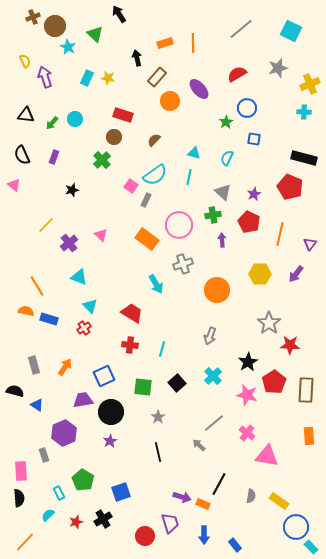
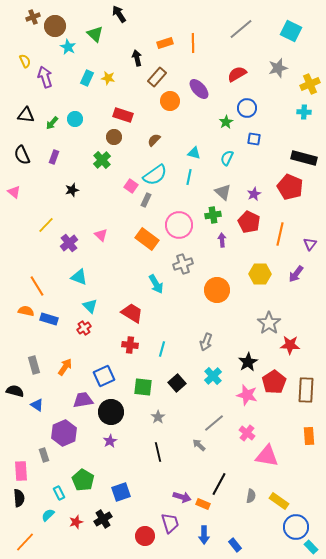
pink triangle at (14, 185): moved 7 px down
gray arrow at (210, 336): moved 4 px left, 6 px down
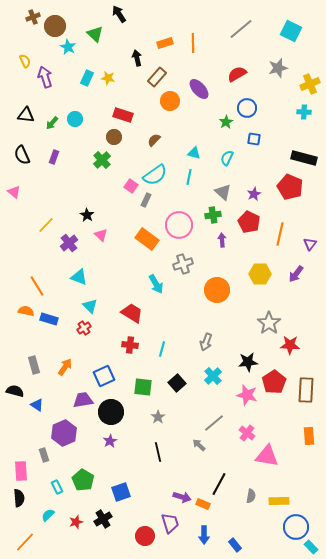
black star at (72, 190): moved 15 px right, 25 px down; rotated 24 degrees counterclockwise
black star at (248, 362): rotated 24 degrees clockwise
cyan rectangle at (59, 493): moved 2 px left, 6 px up
yellow rectangle at (279, 501): rotated 36 degrees counterclockwise
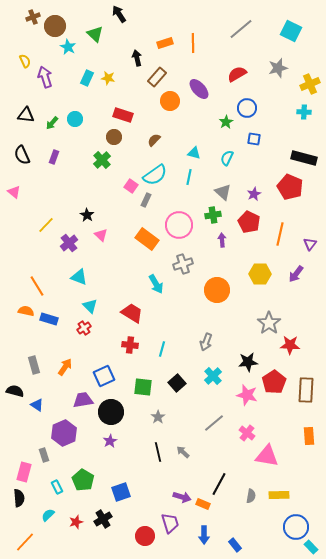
gray arrow at (199, 445): moved 16 px left, 7 px down
pink rectangle at (21, 471): moved 3 px right, 1 px down; rotated 18 degrees clockwise
yellow rectangle at (279, 501): moved 6 px up
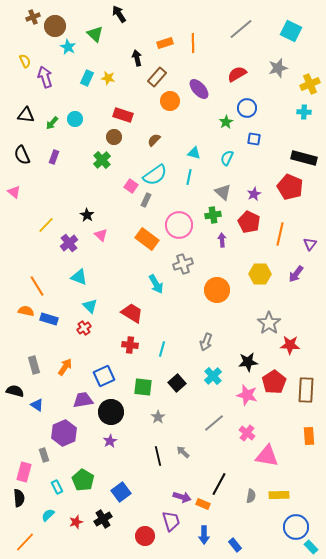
black line at (158, 452): moved 4 px down
blue square at (121, 492): rotated 18 degrees counterclockwise
purple trapezoid at (170, 523): moved 1 px right, 2 px up
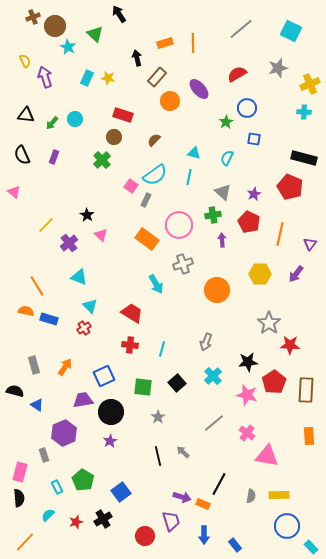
pink rectangle at (24, 472): moved 4 px left
blue circle at (296, 527): moved 9 px left, 1 px up
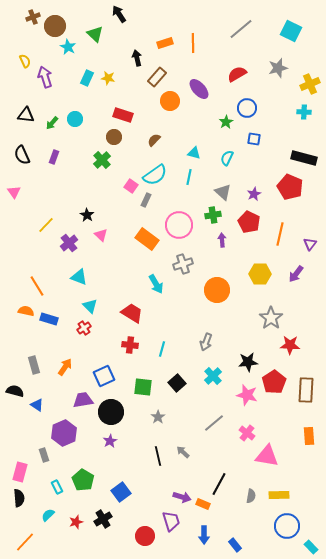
pink triangle at (14, 192): rotated 16 degrees clockwise
gray star at (269, 323): moved 2 px right, 5 px up
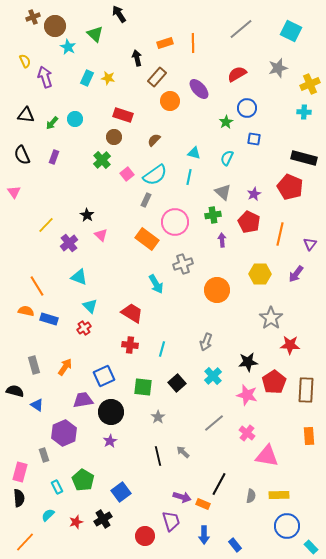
pink square at (131, 186): moved 4 px left, 12 px up; rotated 16 degrees clockwise
pink circle at (179, 225): moved 4 px left, 3 px up
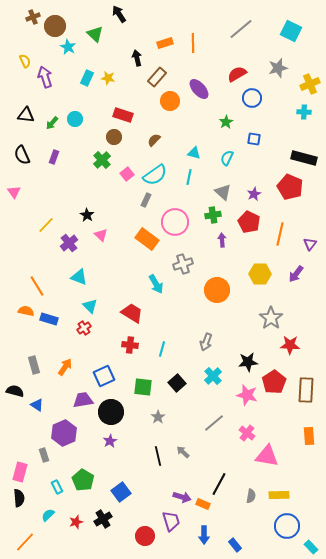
blue circle at (247, 108): moved 5 px right, 10 px up
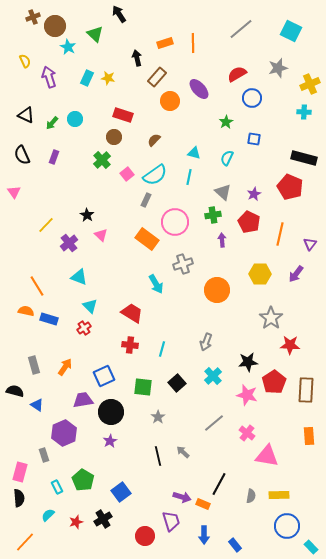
purple arrow at (45, 77): moved 4 px right
black triangle at (26, 115): rotated 18 degrees clockwise
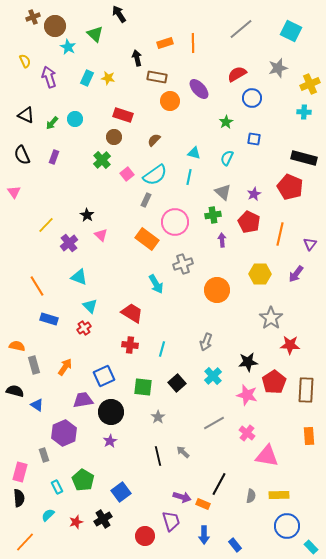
brown rectangle at (157, 77): rotated 60 degrees clockwise
orange semicircle at (26, 311): moved 9 px left, 35 px down
gray line at (214, 423): rotated 10 degrees clockwise
